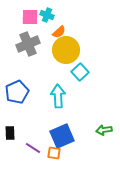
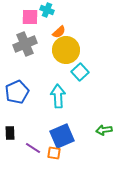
cyan cross: moved 5 px up
gray cross: moved 3 px left
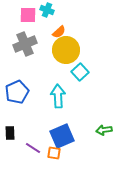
pink square: moved 2 px left, 2 px up
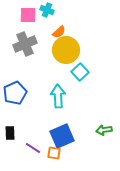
blue pentagon: moved 2 px left, 1 px down
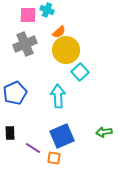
green arrow: moved 2 px down
orange square: moved 5 px down
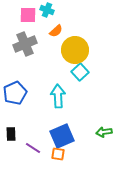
orange semicircle: moved 3 px left, 1 px up
yellow circle: moved 9 px right
black rectangle: moved 1 px right, 1 px down
orange square: moved 4 px right, 4 px up
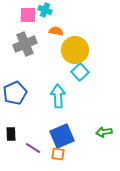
cyan cross: moved 2 px left
orange semicircle: rotated 128 degrees counterclockwise
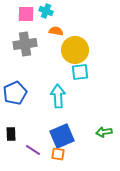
cyan cross: moved 1 px right, 1 px down
pink square: moved 2 px left, 1 px up
gray cross: rotated 15 degrees clockwise
cyan square: rotated 36 degrees clockwise
purple line: moved 2 px down
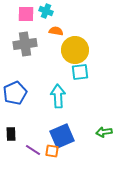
orange square: moved 6 px left, 3 px up
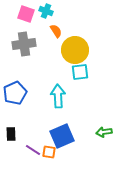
pink square: rotated 18 degrees clockwise
orange semicircle: rotated 48 degrees clockwise
gray cross: moved 1 px left
orange square: moved 3 px left, 1 px down
